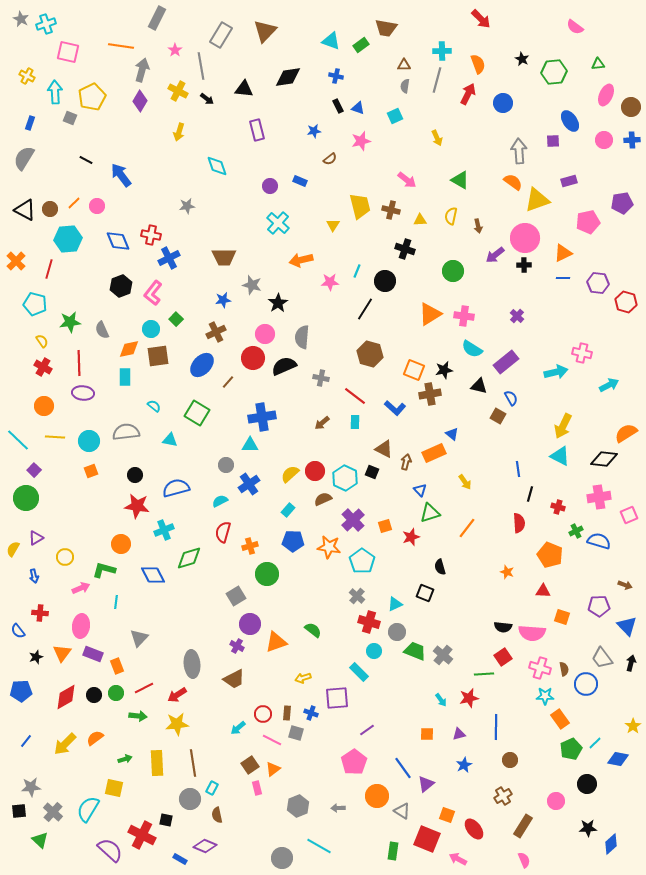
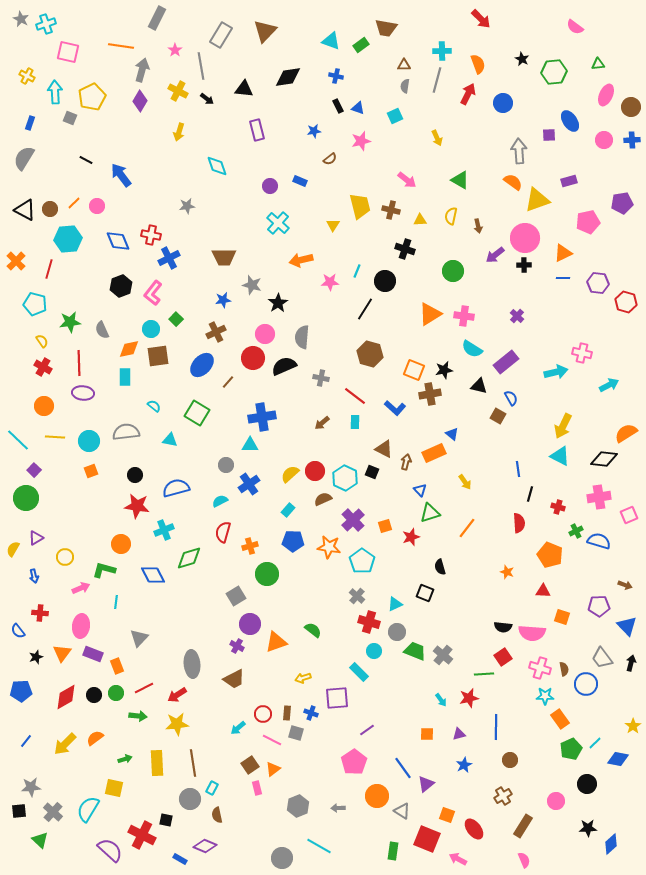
purple square at (553, 141): moved 4 px left, 6 px up
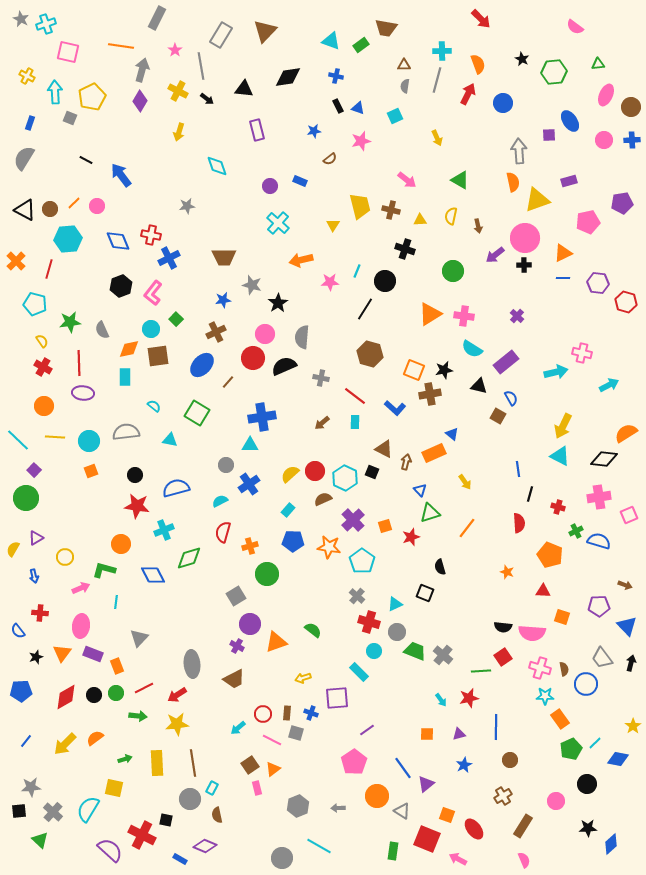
orange semicircle at (513, 182): rotated 42 degrees clockwise
green line at (484, 674): moved 3 px left, 3 px up
